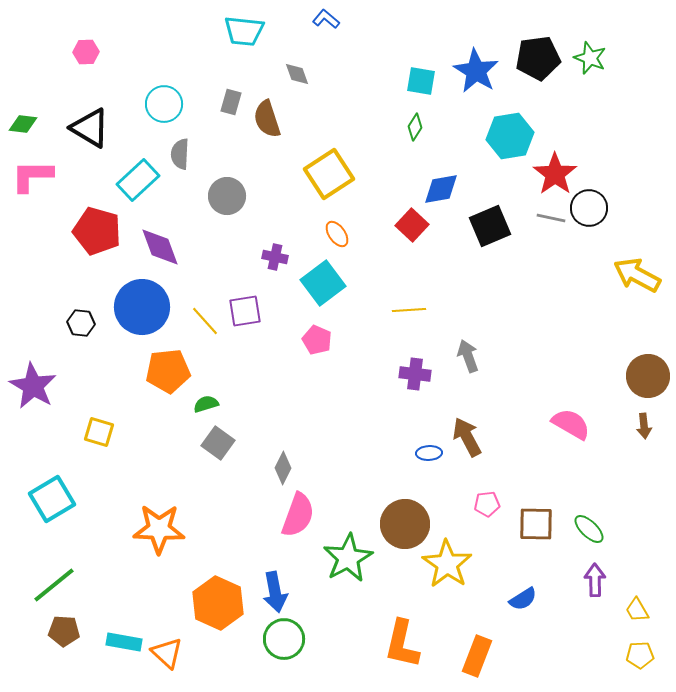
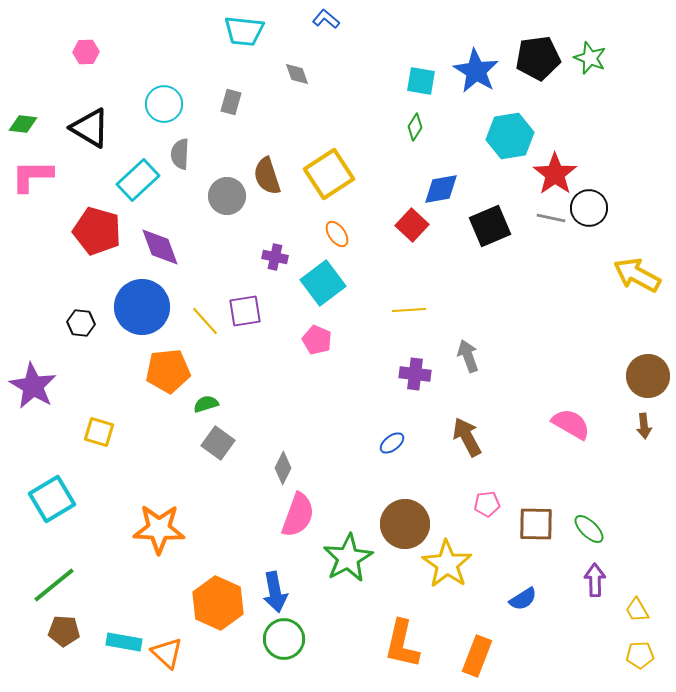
brown semicircle at (267, 119): moved 57 px down
blue ellipse at (429, 453): moved 37 px left, 10 px up; rotated 35 degrees counterclockwise
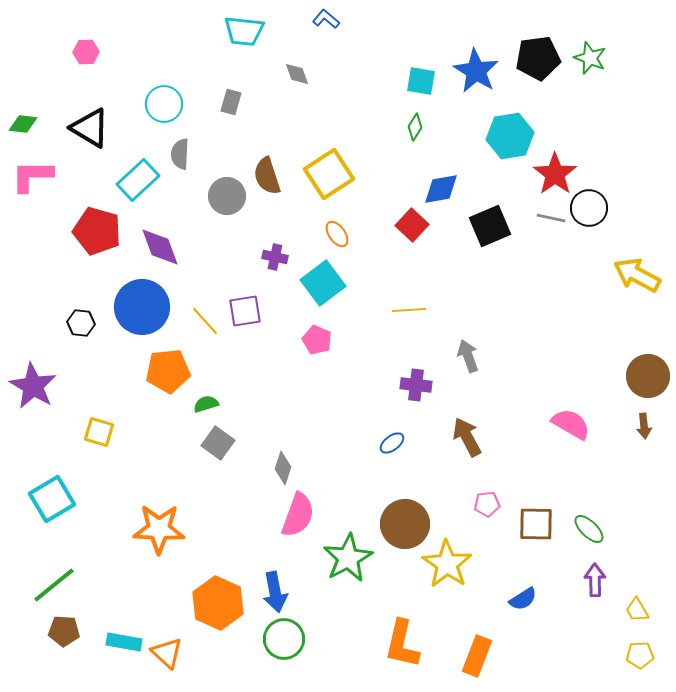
purple cross at (415, 374): moved 1 px right, 11 px down
gray diamond at (283, 468): rotated 8 degrees counterclockwise
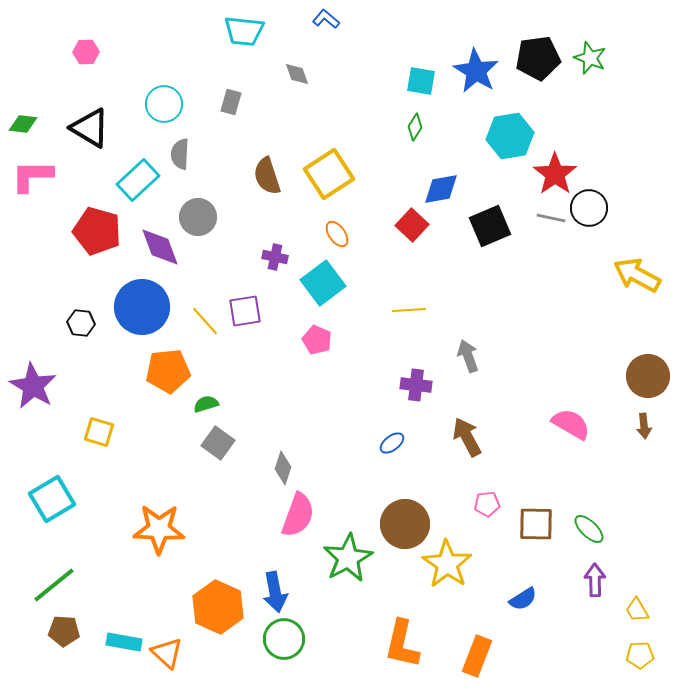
gray circle at (227, 196): moved 29 px left, 21 px down
orange hexagon at (218, 603): moved 4 px down
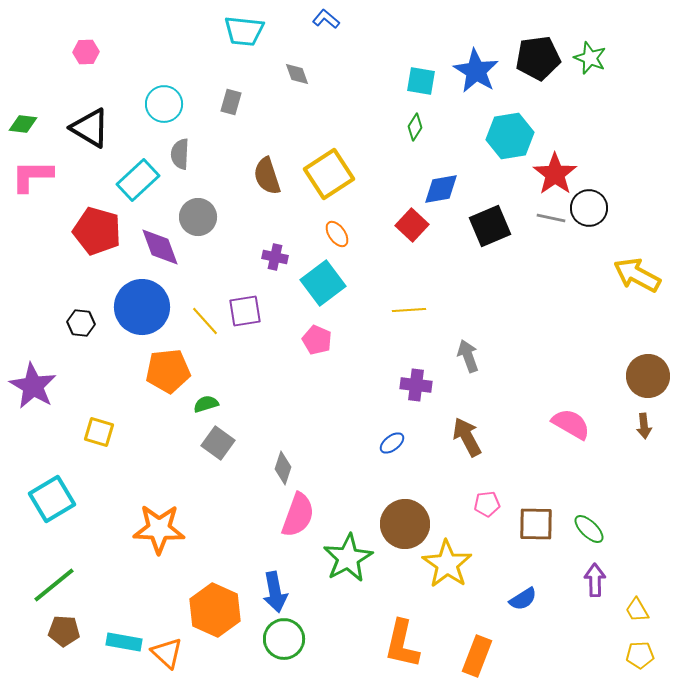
orange hexagon at (218, 607): moved 3 px left, 3 px down
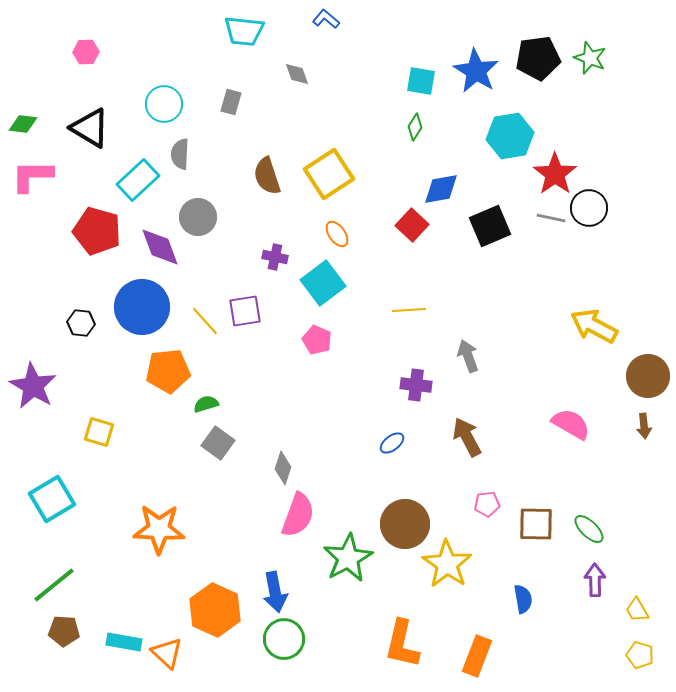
yellow arrow at (637, 275): moved 43 px left, 51 px down
blue semicircle at (523, 599): rotated 68 degrees counterclockwise
yellow pentagon at (640, 655): rotated 20 degrees clockwise
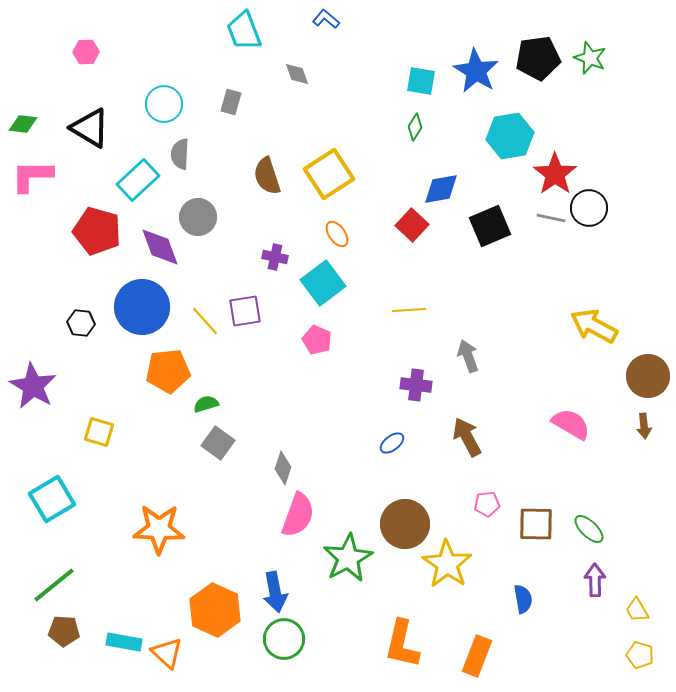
cyan trapezoid at (244, 31): rotated 63 degrees clockwise
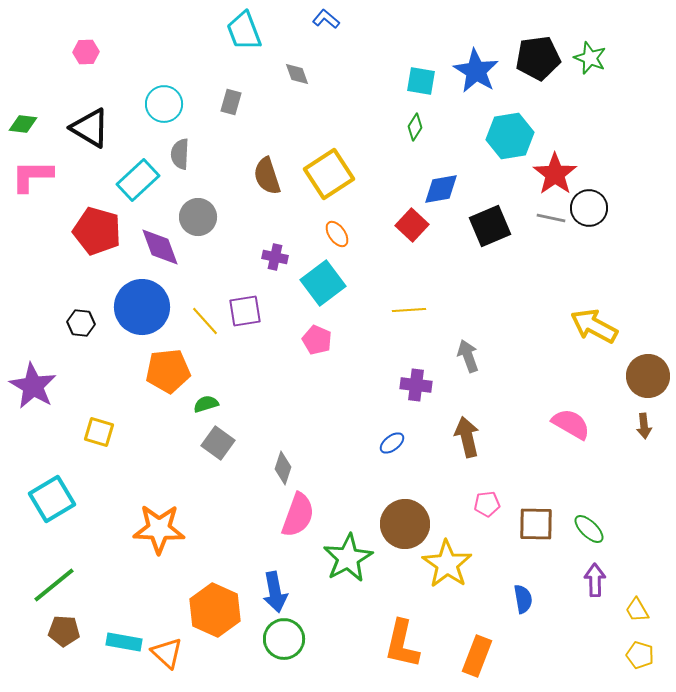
brown arrow at (467, 437): rotated 15 degrees clockwise
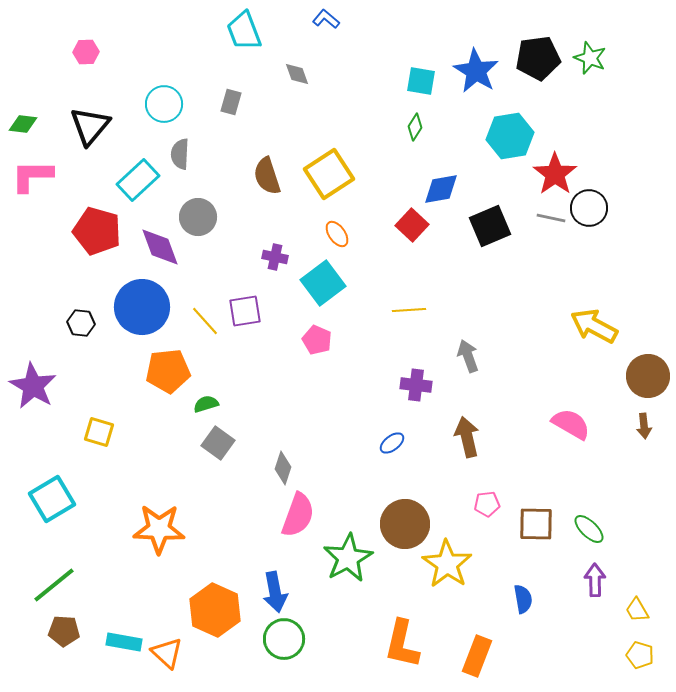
black triangle at (90, 128): moved 2 px up; rotated 39 degrees clockwise
